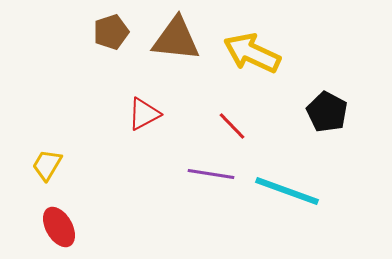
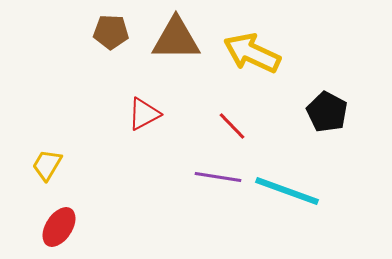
brown pentagon: rotated 20 degrees clockwise
brown triangle: rotated 6 degrees counterclockwise
purple line: moved 7 px right, 3 px down
red ellipse: rotated 63 degrees clockwise
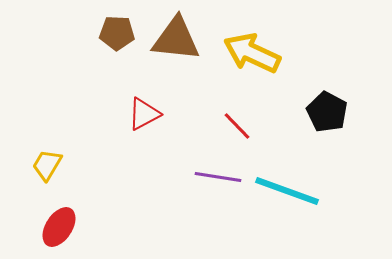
brown pentagon: moved 6 px right, 1 px down
brown triangle: rotated 6 degrees clockwise
red line: moved 5 px right
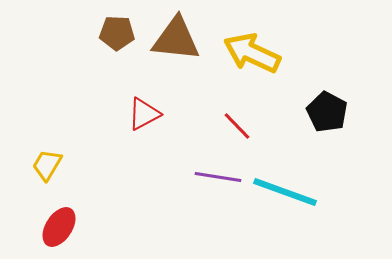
cyan line: moved 2 px left, 1 px down
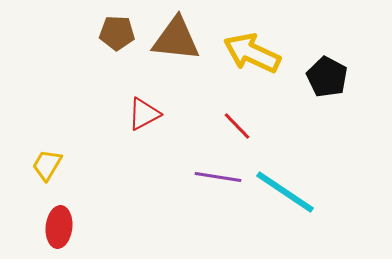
black pentagon: moved 35 px up
cyan line: rotated 14 degrees clockwise
red ellipse: rotated 27 degrees counterclockwise
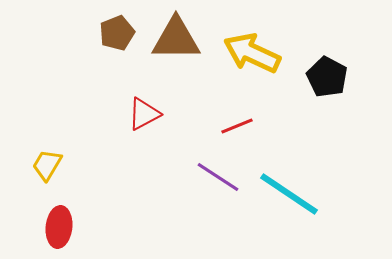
brown pentagon: rotated 24 degrees counterclockwise
brown triangle: rotated 6 degrees counterclockwise
red line: rotated 68 degrees counterclockwise
purple line: rotated 24 degrees clockwise
cyan line: moved 4 px right, 2 px down
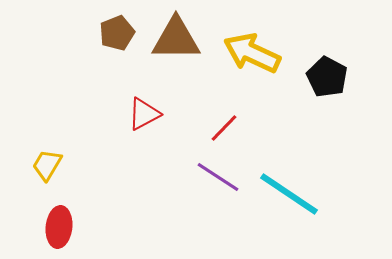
red line: moved 13 px left, 2 px down; rotated 24 degrees counterclockwise
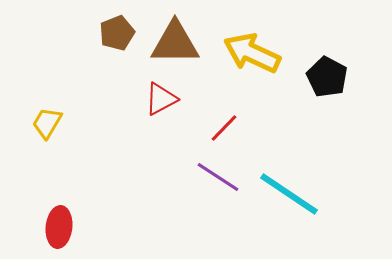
brown triangle: moved 1 px left, 4 px down
red triangle: moved 17 px right, 15 px up
yellow trapezoid: moved 42 px up
